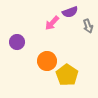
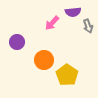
purple semicircle: moved 3 px right; rotated 14 degrees clockwise
orange circle: moved 3 px left, 1 px up
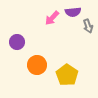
pink arrow: moved 5 px up
orange circle: moved 7 px left, 5 px down
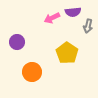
pink arrow: rotated 21 degrees clockwise
gray arrow: rotated 32 degrees clockwise
orange circle: moved 5 px left, 7 px down
yellow pentagon: moved 22 px up
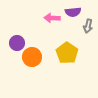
pink arrow: rotated 28 degrees clockwise
purple circle: moved 1 px down
orange circle: moved 15 px up
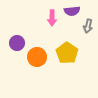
purple semicircle: moved 1 px left, 1 px up
pink arrow: rotated 91 degrees counterclockwise
orange circle: moved 5 px right
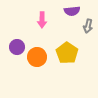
pink arrow: moved 10 px left, 2 px down
purple circle: moved 4 px down
